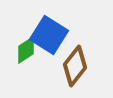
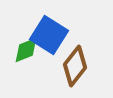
green diamond: rotated 12 degrees clockwise
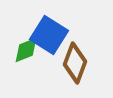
brown diamond: moved 3 px up; rotated 18 degrees counterclockwise
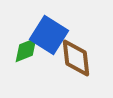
brown diamond: moved 1 px right, 5 px up; rotated 27 degrees counterclockwise
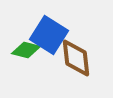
green diamond: rotated 36 degrees clockwise
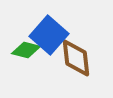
blue square: rotated 9 degrees clockwise
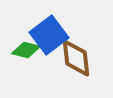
blue square: rotated 12 degrees clockwise
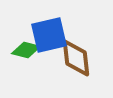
blue square: rotated 24 degrees clockwise
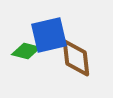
green diamond: moved 1 px down
